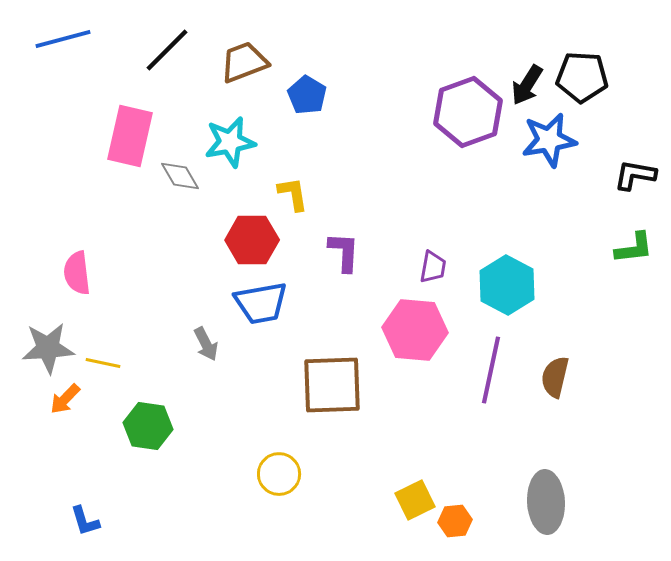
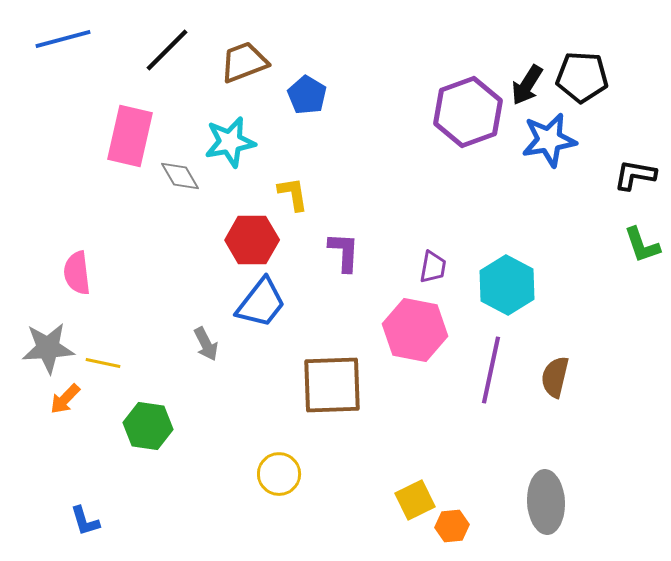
green L-shape: moved 8 px right, 3 px up; rotated 78 degrees clockwise
blue trapezoid: rotated 42 degrees counterclockwise
pink hexagon: rotated 6 degrees clockwise
orange hexagon: moved 3 px left, 5 px down
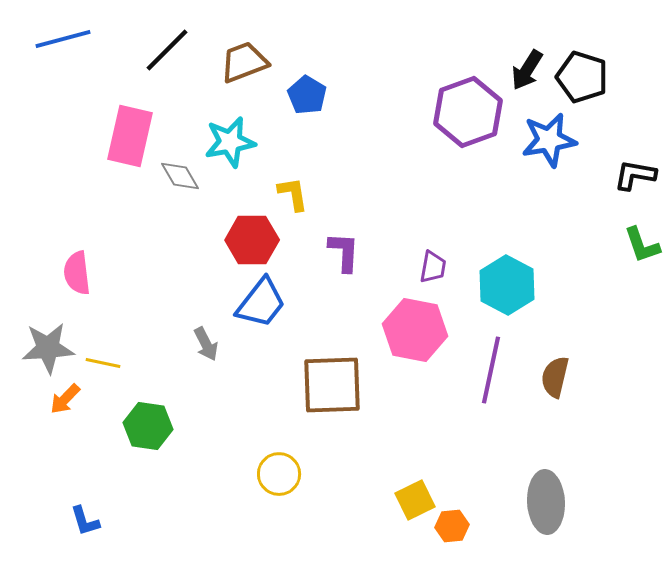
black pentagon: rotated 15 degrees clockwise
black arrow: moved 15 px up
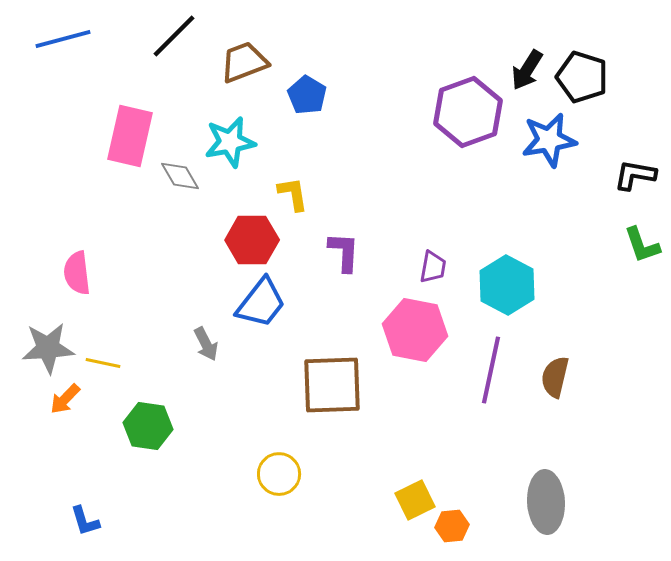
black line: moved 7 px right, 14 px up
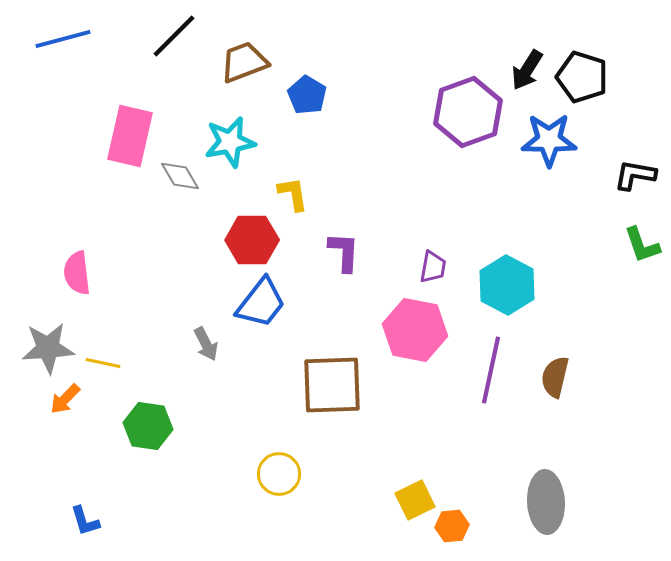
blue star: rotated 10 degrees clockwise
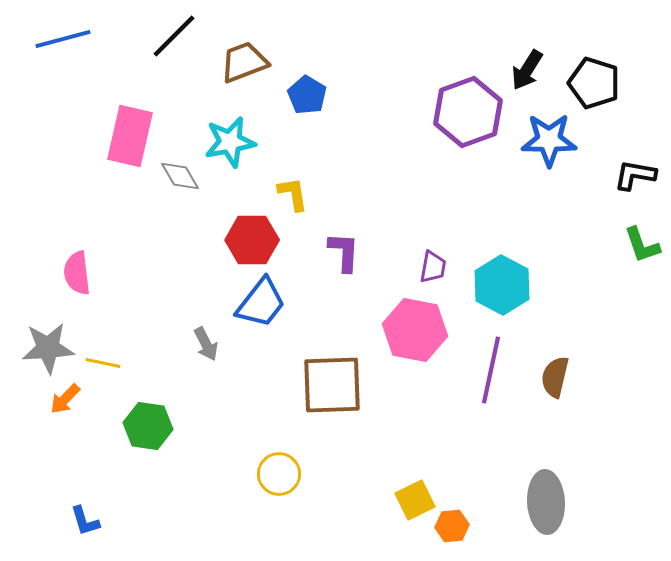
black pentagon: moved 12 px right, 6 px down
cyan hexagon: moved 5 px left
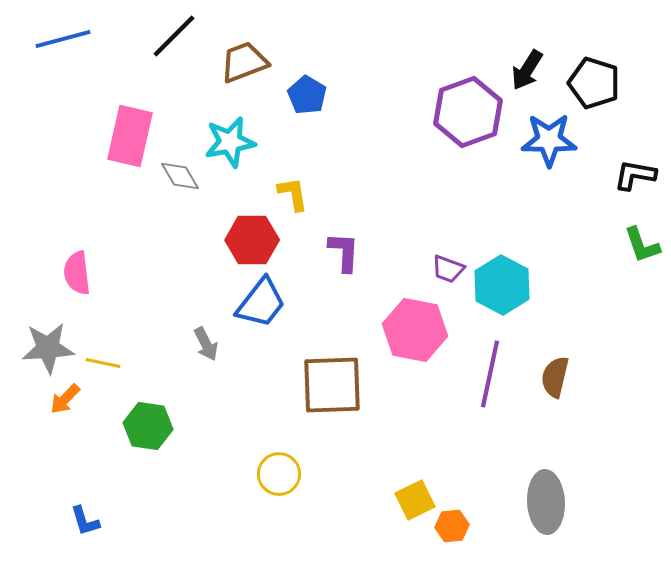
purple trapezoid: moved 15 px right, 2 px down; rotated 100 degrees clockwise
purple line: moved 1 px left, 4 px down
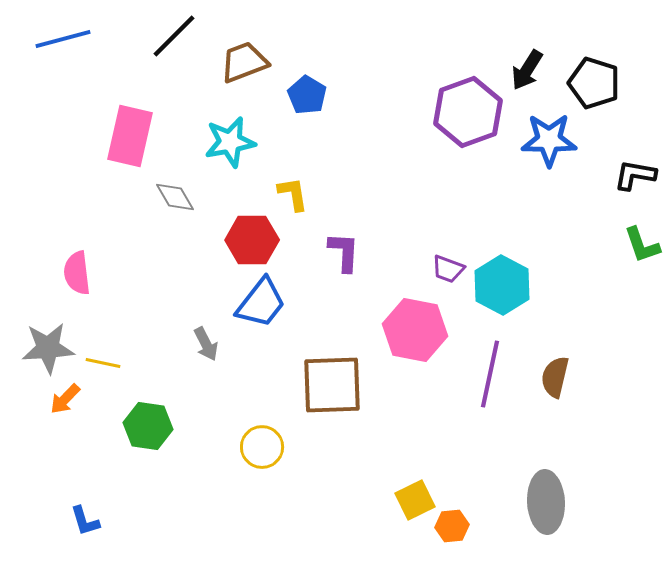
gray diamond: moved 5 px left, 21 px down
yellow circle: moved 17 px left, 27 px up
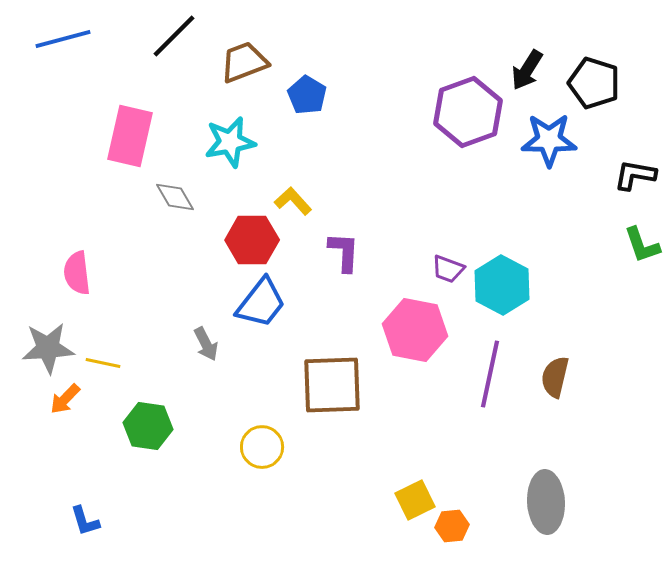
yellow L-shape: moved 7 px down; rotated 33 degrees counterclockwise
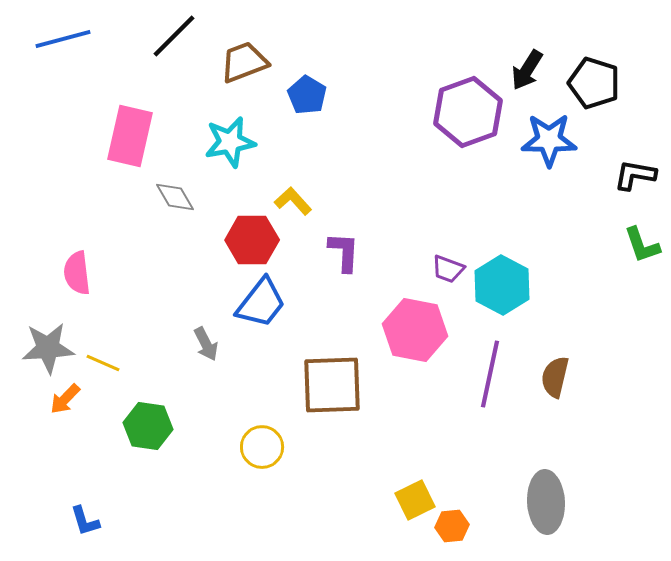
yellow line: rotated 12 degrees clockwise
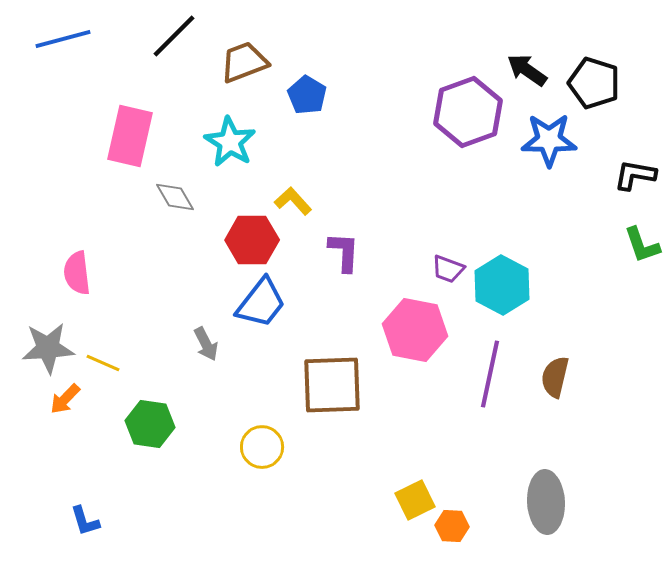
black arrow: rotated 93 degrees clockwise
cyan star: rotated 30 degrees counterclockwise
green hexagon: moved 2 px right, 2 px up
orange hexagon: rotated 8 degrees clockwise
